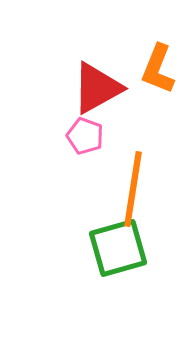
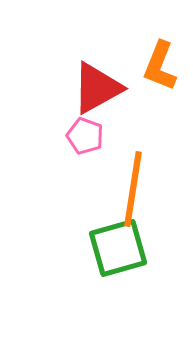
orange L-shape: moved 2 px right, 3 px up
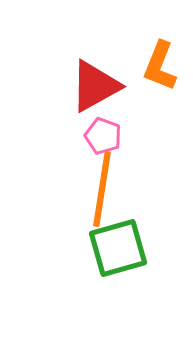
red triangle: moved 2 px left, 2 px up
pink pentagon: moved 18 px right
orange line: moved 31 px left
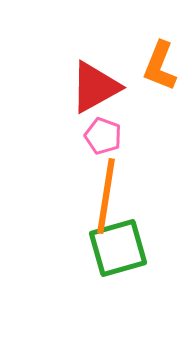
red triangle: moved 1 px down
orange line: moved 4 px right, 7 px down
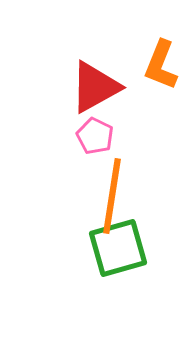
orange L-shape: moved 1 px right, 1 px up
pink pentagon: moved 8 px left; rotated 6 degrees clockwise
orange line: moved 6 px right
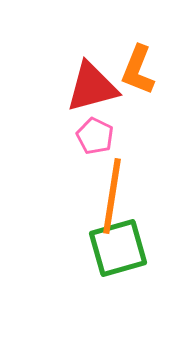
orange L-shape: moved 23 px left, 5 px down
red triangle: moved 3 px left; rotated 14 degrees clockwise
